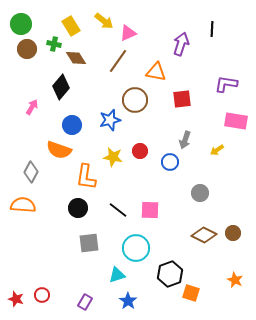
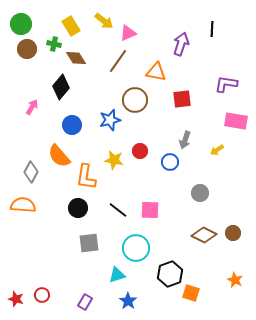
orange semicircle at (59, 150): moved 6 px down; rotated 30 degrees clockwise
yellow star at (113, 157): moved 1 px right, 3 px down
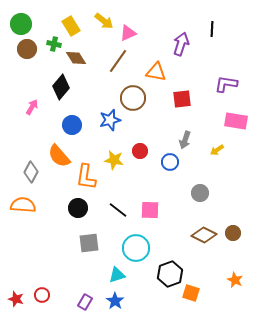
brown circle at (135, 100): moved 2 px left, 2 px up
blue star at (128, 301): moved 13 px left
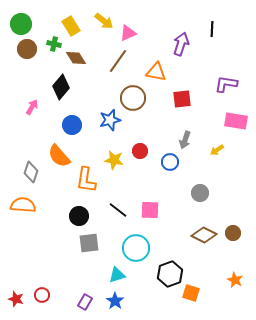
gray diamond at (31, 172): rotated 10 degrees counterclockwise
orange L-shape at (86, 177): moved 3 px down
black circle at (78, 208): moved 1 px right, 8 px down
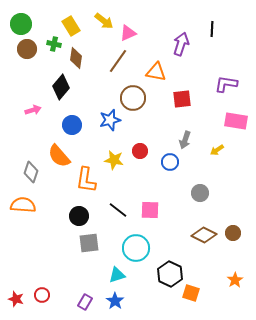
brown diamond at (76, 58): rotated 40 degrees clockwise
pink arrow at (32, 107): moved 1 px right, 3 px down; rotated 42 degrees clockwise
black hexagon at (170, 274): rotated 15 degrees counterclockwise
orange star at (235, 280): rotated 14 degrees clockwise
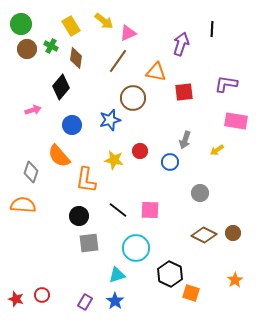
green cross at (54, 44): moved 3 px left, 2 px down; rotated 16 degrees clockwise
red square at (182, 99): moved 2 px right, 7 px up
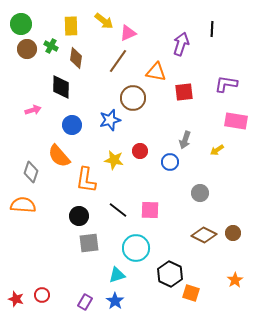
yellow rectangle at (71, 26): rotated 30 degrees clockwise
black diamond at (61, 87): rotated 40 degrees counterclockwise
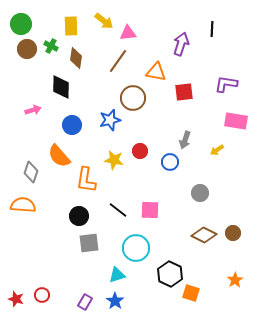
pink triangle at (128, 33): rotated 18 degrees clockwise
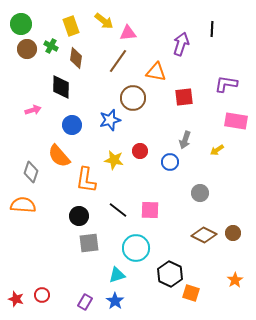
yellow rectangle at (71, 26): rotated 18 degrees counterclockwise
red square at (184, 92): moved 5 px down
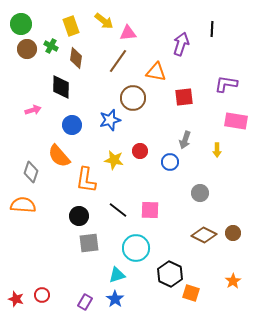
yellow arrow at (217, 150): rotated 56 degrees counterclockwise
orange star at (235, 280): moved 2 px left, 1 px down
blue star at (115, 301): moved 2 px up
